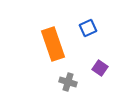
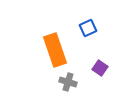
orange rectangle: moved 2 px right, 6 px down
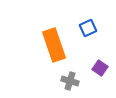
orange rectangle: moved 1 px left, 5 px up
gray cross: moved 2 px right, 1 px up
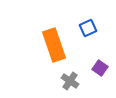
gray cross: rotated 18 degrees clockwise
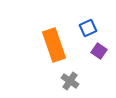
purple square: moved 1 px left, 17 px up
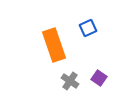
purple square: moved 27 px down
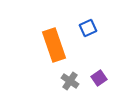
purple square: rotated 21 degrees clockwise
